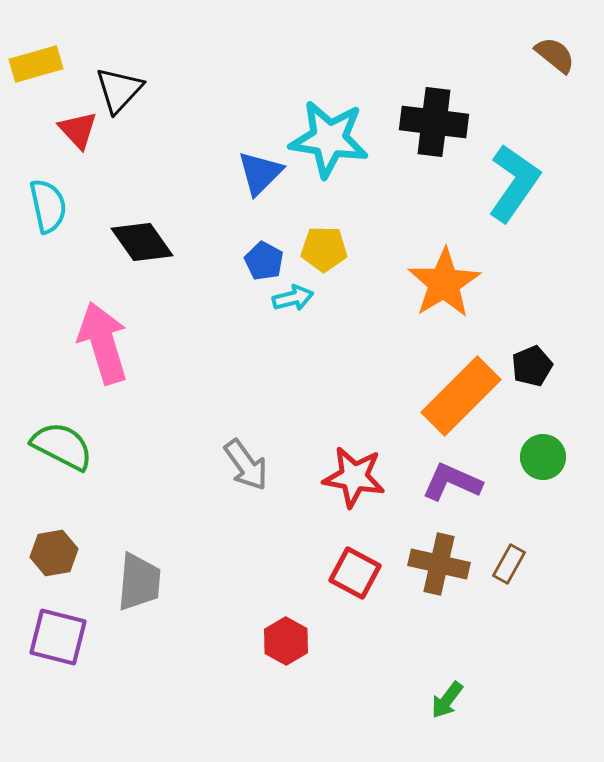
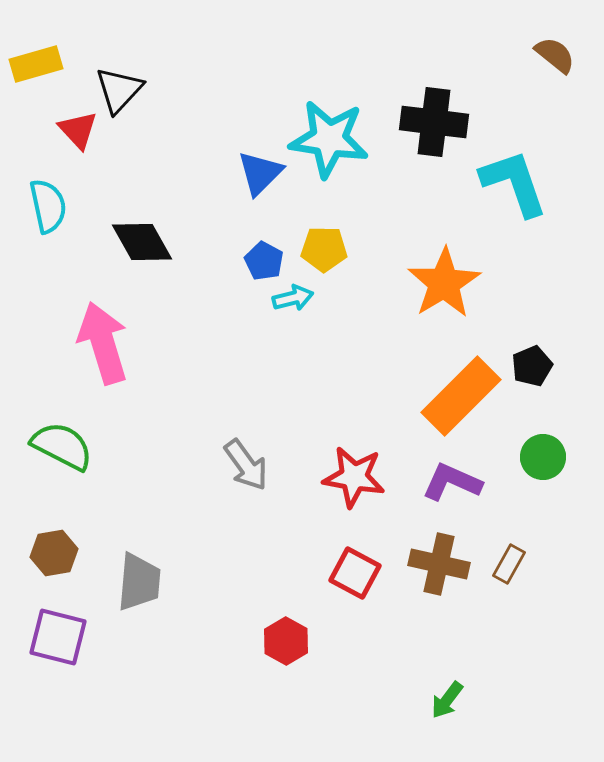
cyan L-shape: rotated 54 degrees counterclockwise
black diamond: rotated 6 degrees clockwise
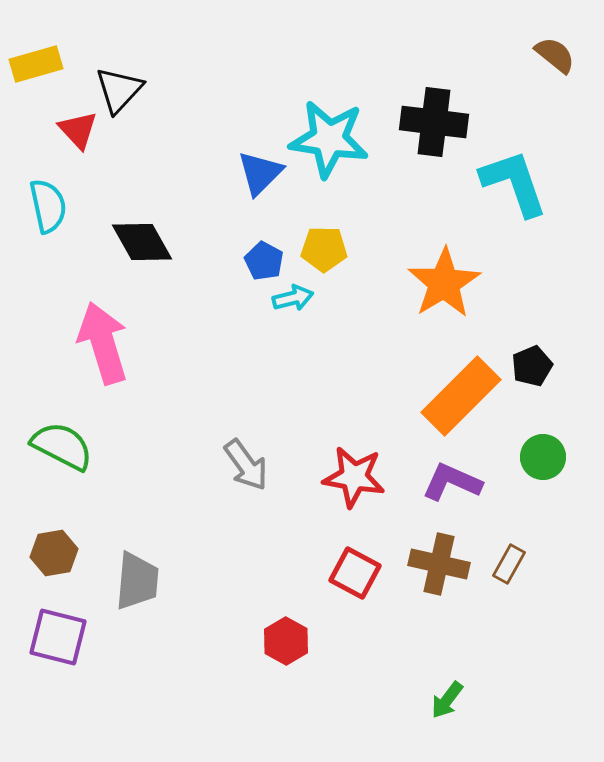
gray trapezoid: moved 2 px left, 1 px up
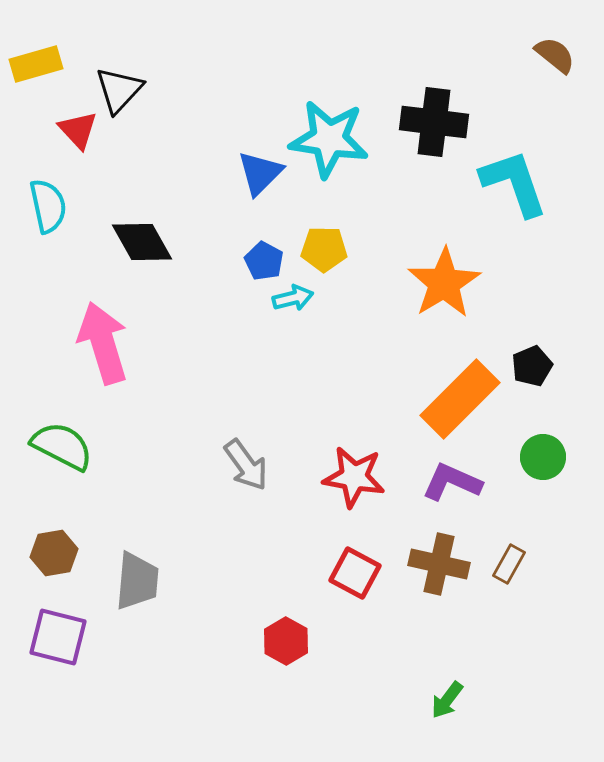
orange rectangle: moved 1 px left, 3 px down
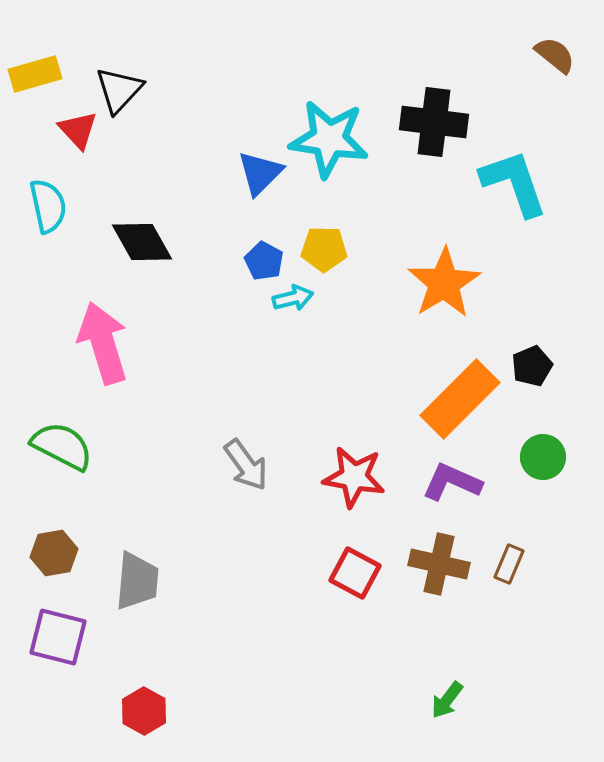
yellow rectangle: moved 1 px left, 10 px down
brown rectangle: rotated 6 degrees counterclockwise
red hexagon: moved 142 px left, 70 px down
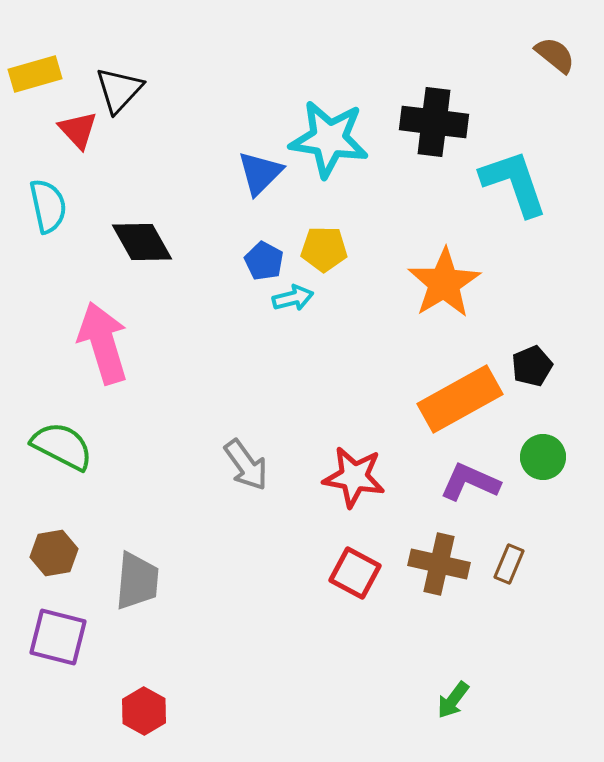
orange rectangle: rotated 16 degrees clockwise
purple L-shape: moved 18 px right
green arrow: moved 6 px right
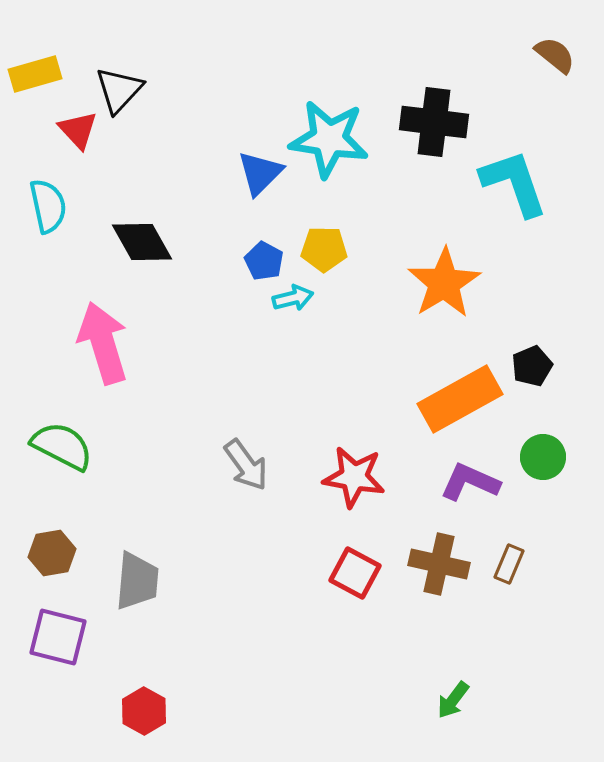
brown hexagon: moved 2 px left
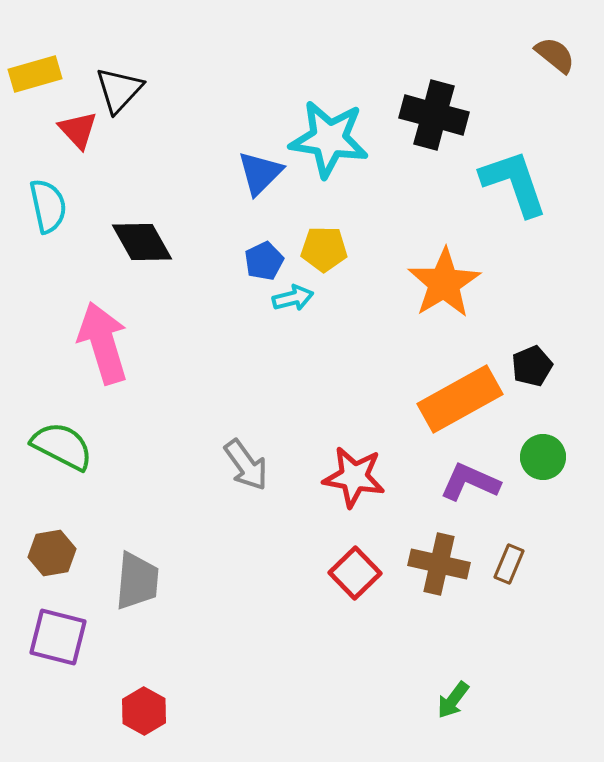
black cross: moved 7 px up; rotated 8 degrees clockwise
blue pentagon: rotated 18 degrees clockwise
red square: rotated 18 degrees clockwise
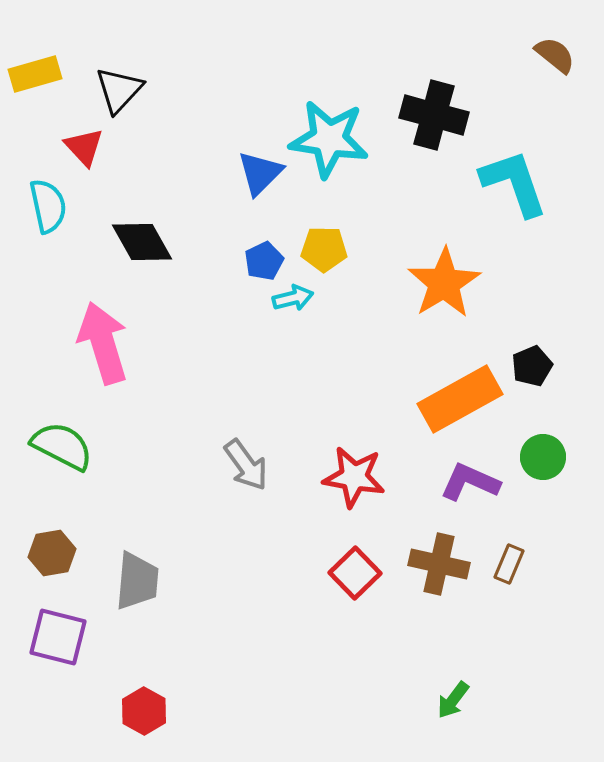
red triangle: moved 6 px right, 17 px down
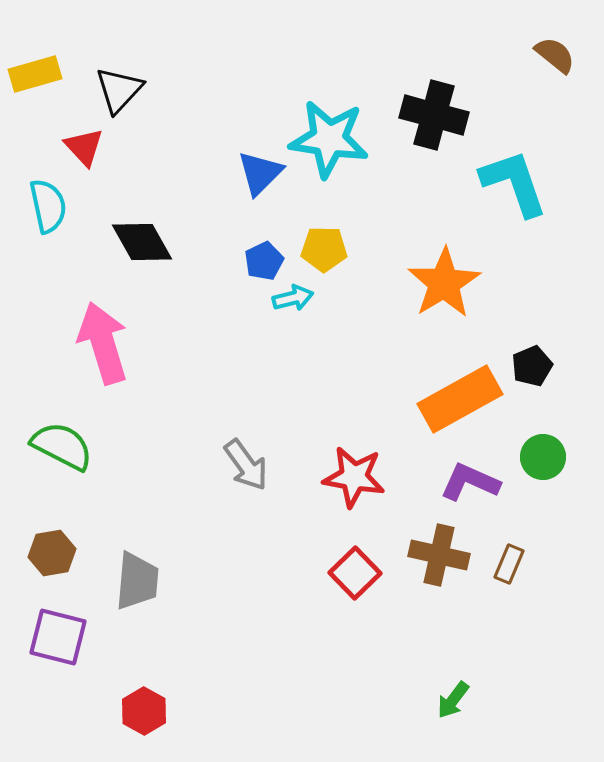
brown cross: moved 9 px up
